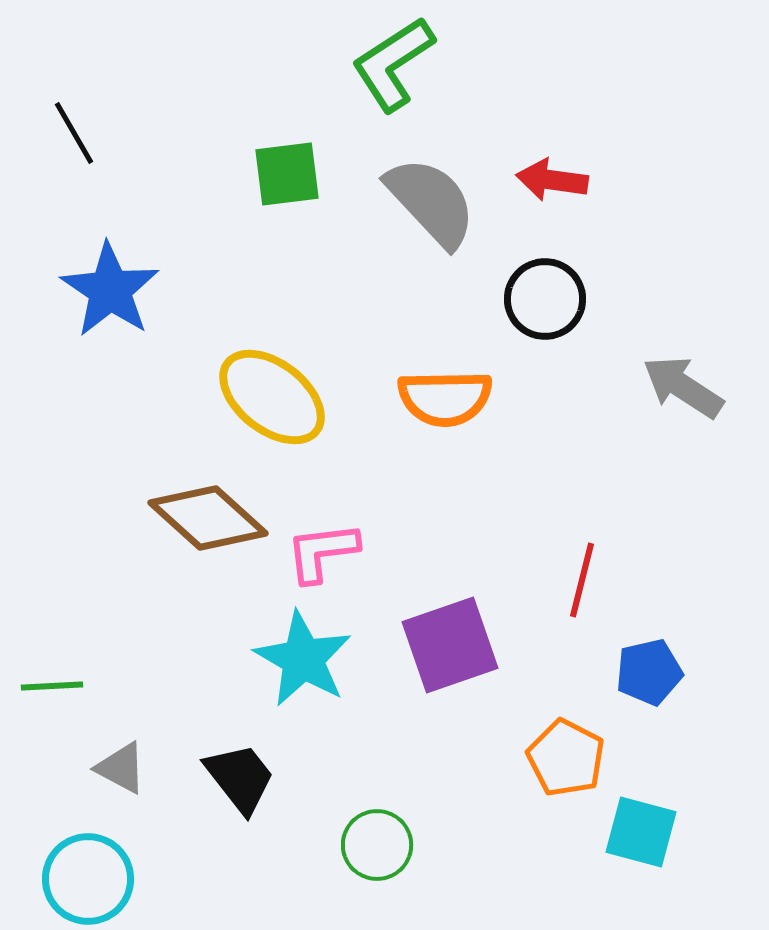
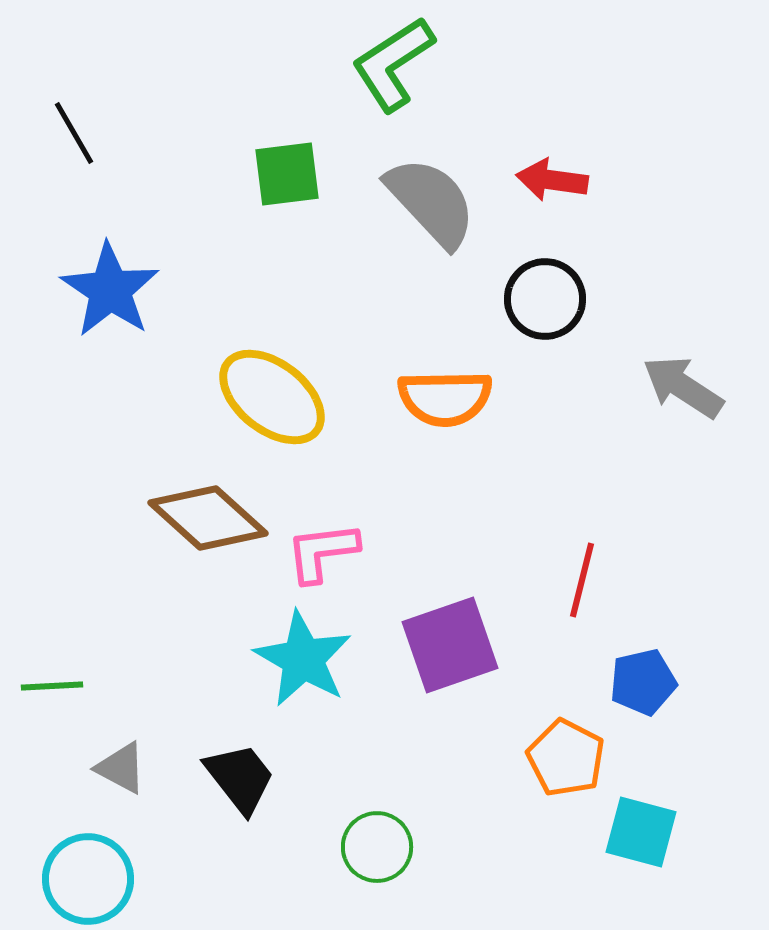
blue pentagon: moved 6 px left, 10 px down
green circle: moved 2 px down
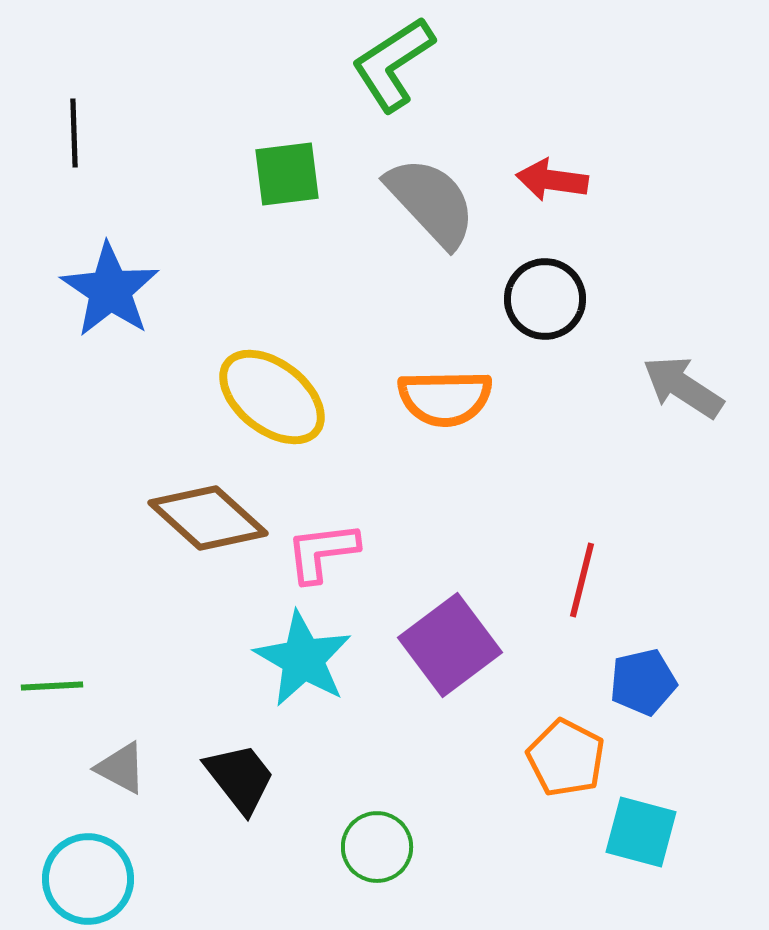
black line: rotated 28 degrees clockwise
purple square: rotated 18 degrees counterclockwise
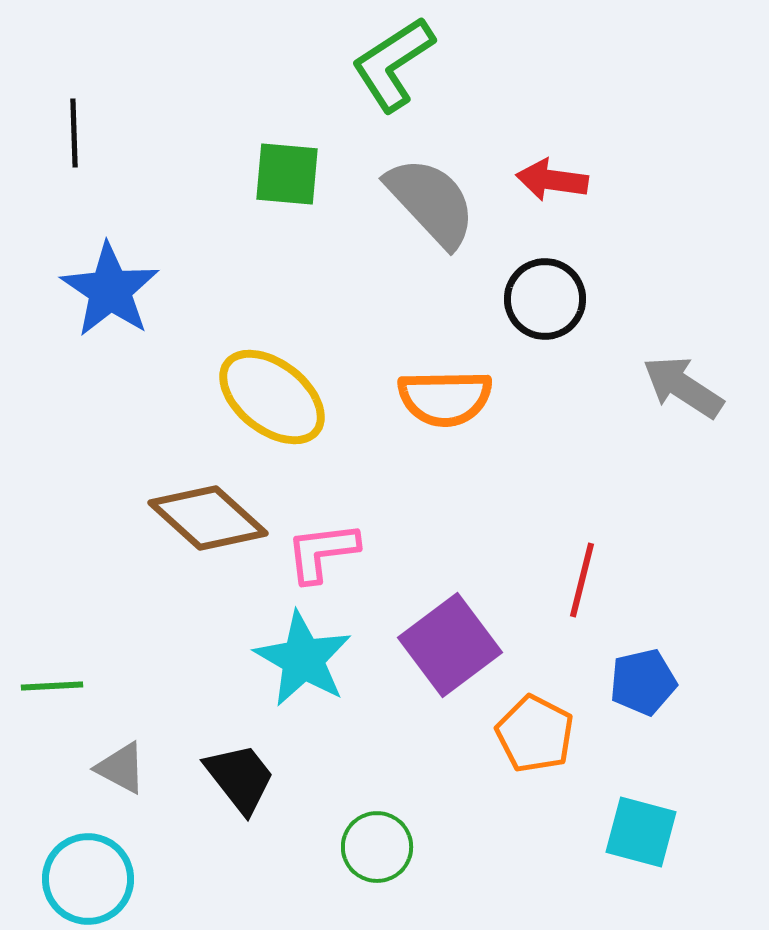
green square: rotated 12 degrees clockwise
orange pentagon: moved 31 px left, 24 px up
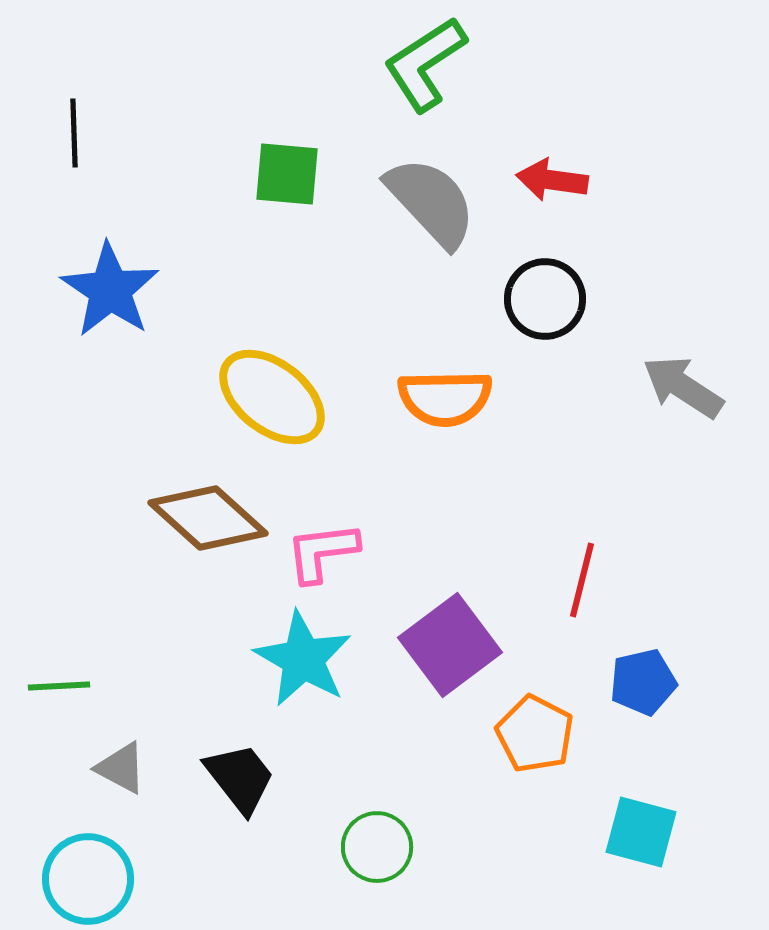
green L-shape: moved 32 px right
green line: moved 7 px right
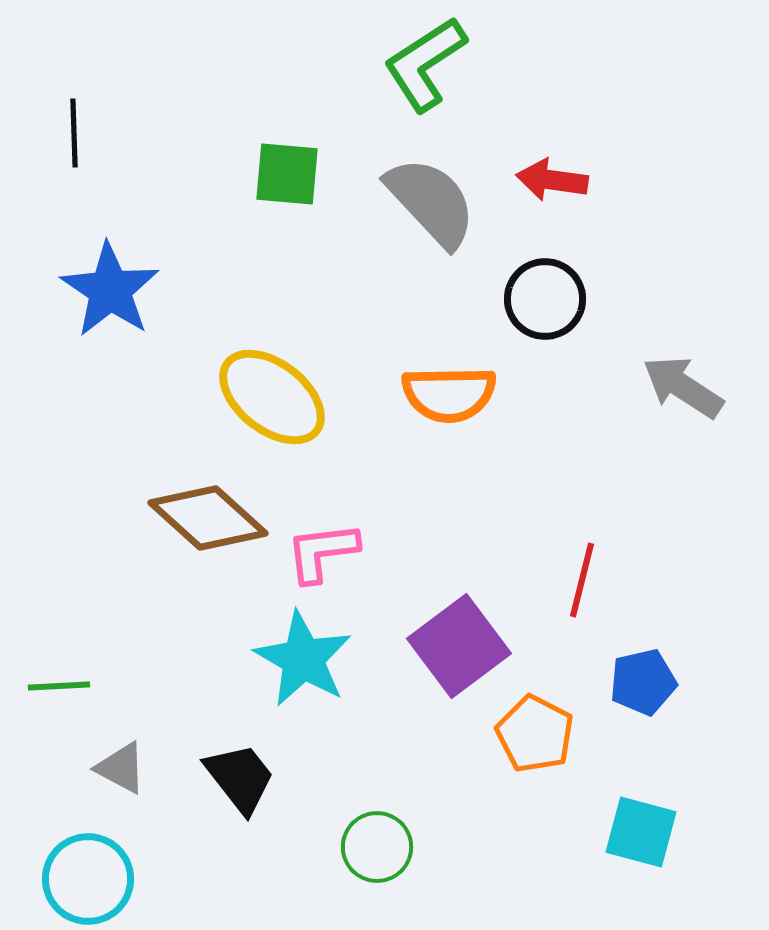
orange semicircle: moved 4 px right, 4 px up
purple square: moved 9 px right, 1 px down
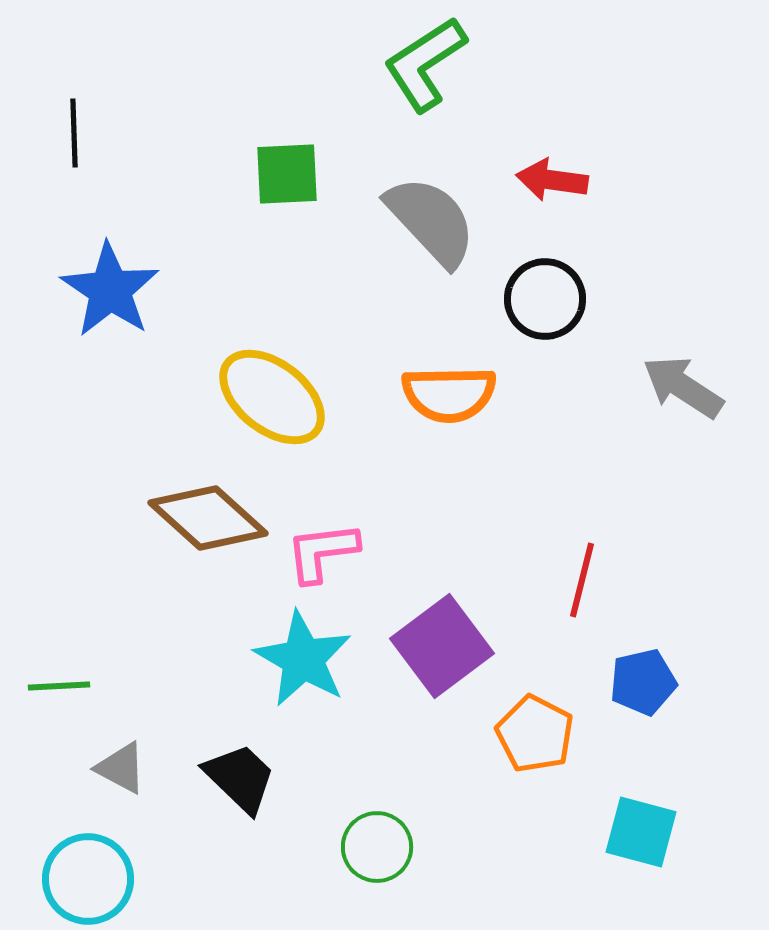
green square: rotated 8 degrees counterclockwise
gray semicircle: moved 19 px down
purple square: moved 17 px left
black trapezoid: rotated 8 degrees counterclockwise
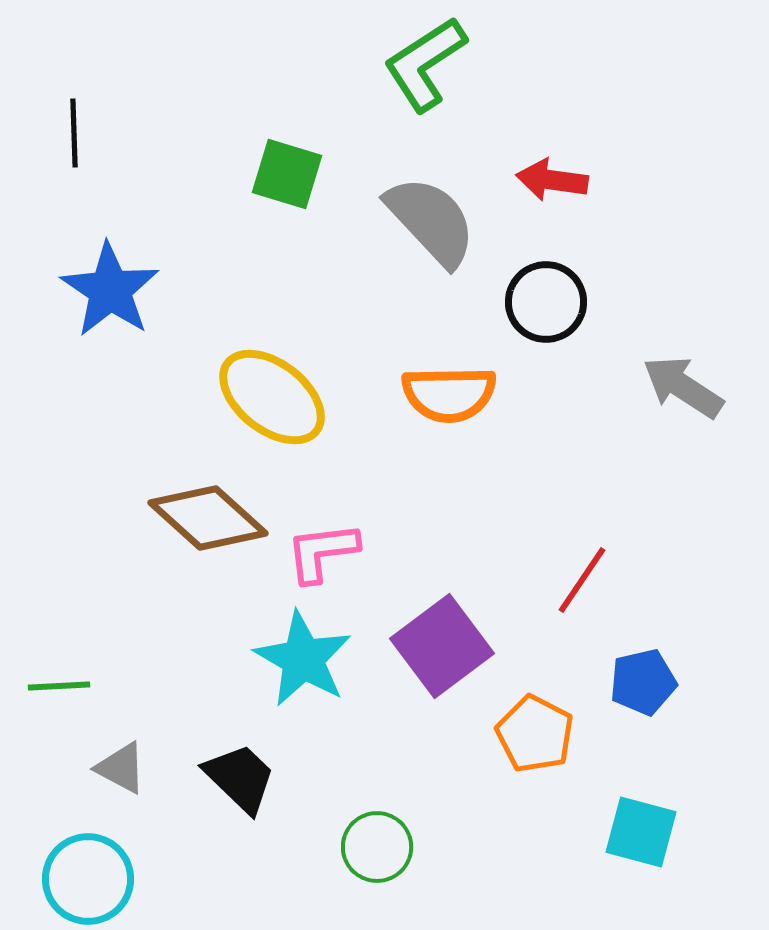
green square: rotated 20 degrees clockwise
black circle: moved 1 px right, 3 px down
red line: rotated 20 degrees clockwise
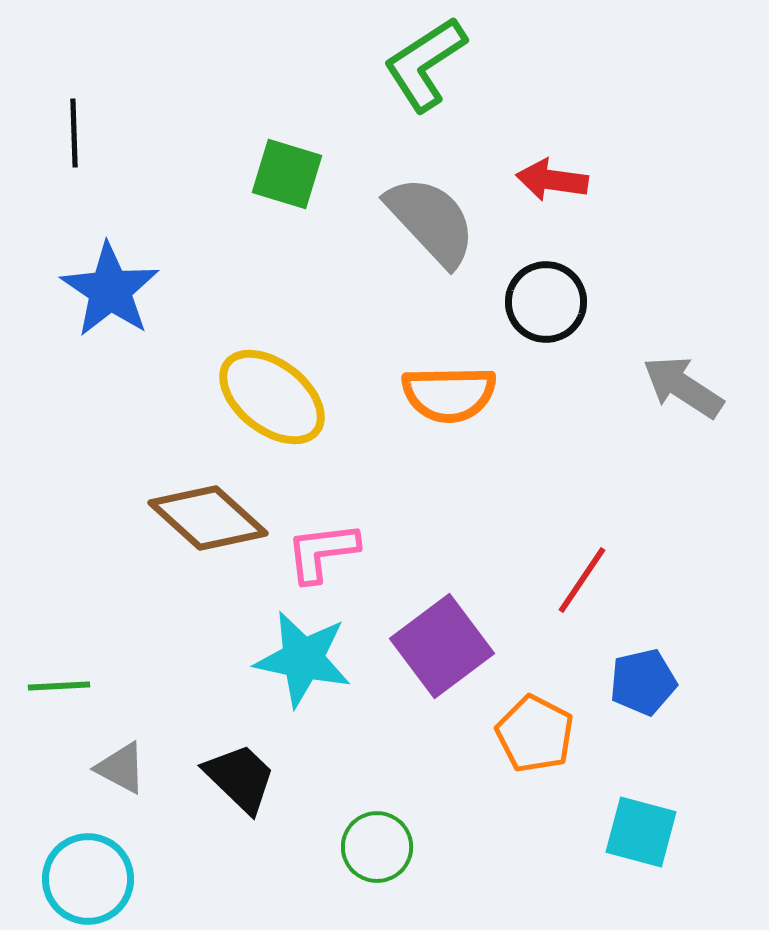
cyan star: rotated 18 degrees counterclockwise
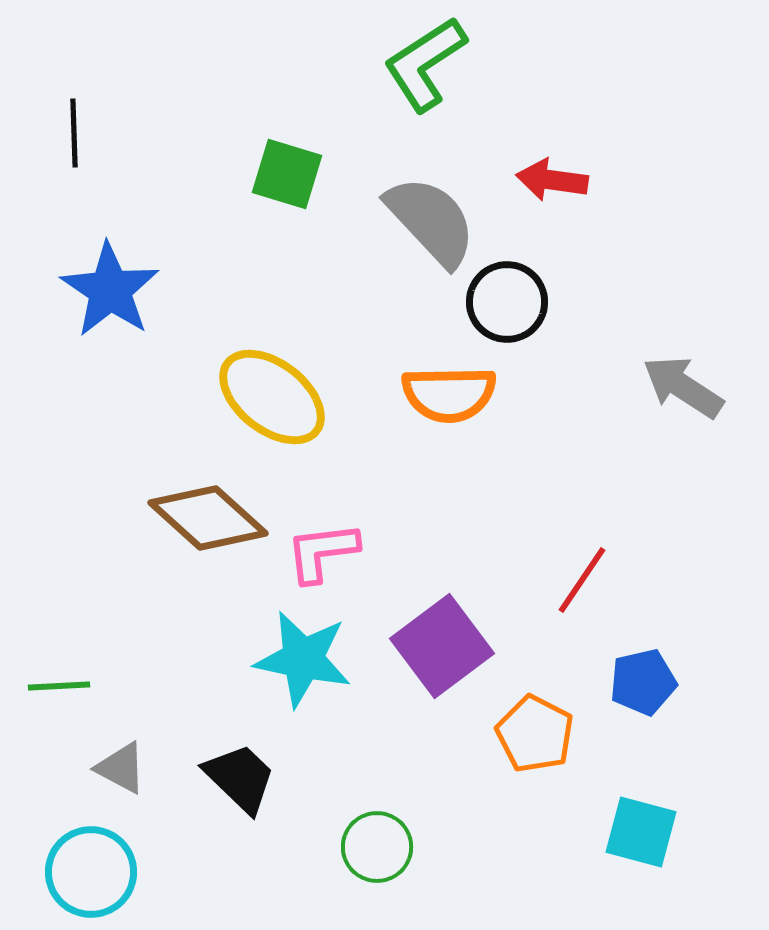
black circle: moved 39 px left
cyan circle: moved 3 px right, 7 px up
